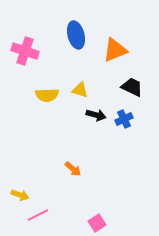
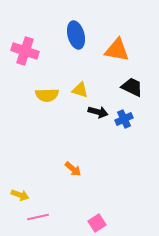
orange triangle: moved 2 px right; rotated 32 degrees clockwise
black arrow: moved 2 px right, 3 px up
pink line: moved 2 px down; rotated 15 degrees clockwise
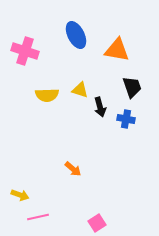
blue ellipse: rotated 12 degrees counterclockwise
black trapezoid: rotated 45 degrees clockwise
black arrow: moved 2 px right, 5 px up; rotated 60 degrees clockwise
blue cross: moved 2 px right; rotated 36 degrees clockwise
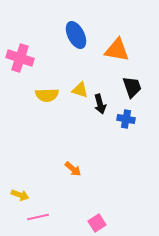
pink cross: moved 5 px left, 7 px down
black arrow: moved 3 px up
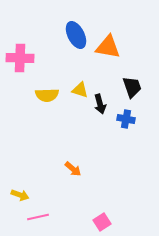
orange triangle: moved 9 px left, 3 px up
pink cross: rotated 16 degrees counterclockwise
pink square: moved 5 px right, 1 px up
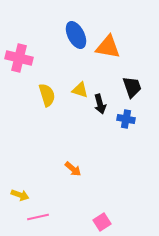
pink cross: moved 1 px left; rotated 12 degrees clockwise
yellow semicircle: rotated 105 degrees counterclockwise
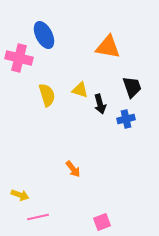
blue ellipse: moved 32 px left
blue cross: rotated 24 degrees counterclockwise
orange arrow: rotated 12 degrees clockwise
pink square: rotated 12 degrees clockwise
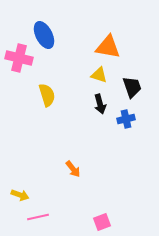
yellow triangle: moved 19 px right, 15 px up
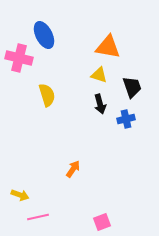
orange arrow: rotated 108 degrees counterclockwise
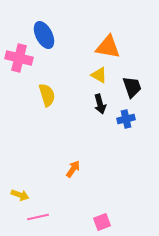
yellow triangle: rotated 12 degrees clockwise
